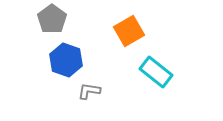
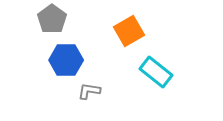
blue hexagon: rotated 20 degrees counterclockwise
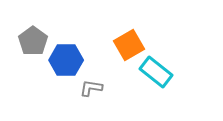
gray pentagon: moved 19 px left, 22 px down
orange square: moved 14 px down
gray L-shape: moved 2 px right, 3 px up
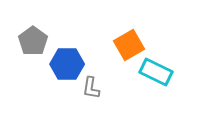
blue hexagon: moved 1 px right, 4 px down
cyan rectangle: rotated 12 degrees counterclockwise
gray L-shape: rotated 90 degrees counterclockwise
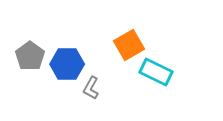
gray pentagon: moved 3 px left, 15 px down
gray L-shape: rotated 20 degrees clockwise
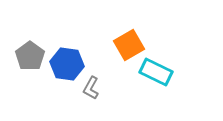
blue hexagon: rotated 8 degrees clockwise
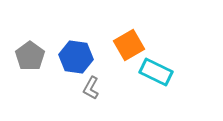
blue hexagon: moved 9 px right, 7 px up
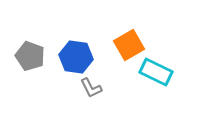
gray pentagon: rotated 16 degrees counterclockwise
gray L-shape: rotated 55 degrees counterclockwise
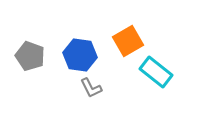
orange square: moved 1 px left, 4 px up
blue hexagon: moved 4 px right, 2 px up
cyan rectangle: rotated 12 degrees clockwise
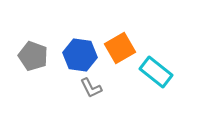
orange square: moved 8 px left, 7 px down
gray pentagon: moved 3 px right
